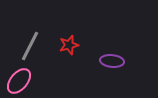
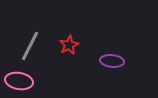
red star: rotated 12 degrees counterclockwise
pink ellipse: rotated 60 degrees clockwise
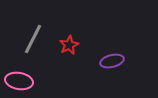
gray line: moved 3 px right, 7 px up
purple ellipse: rotated 20 degrees counterclockwise
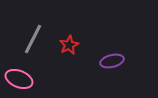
pink ellipse: moved 2 px up; rotated 12 degrees clockwise
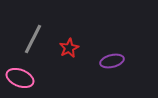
red star: moved 3 px down
pink ellipse: moved 1 px right, 1 px up
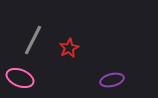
gray line: moved 1 px down
purple ellipse: moved 19 px down
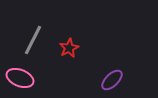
purple ellipse: rotated 30 degrees counterclockwise
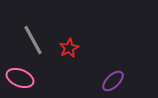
gray line: rotated 56 degrees counterclockwise
purple ellipse: moved 1 px right, 1 px down
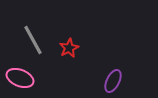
purple ellipse: rotated 20 degrees counterclockwise
